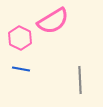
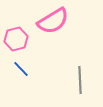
pink hexagon: moved 4 px left, 1 px down; rotated 20 degrees clockwise
blue line: rotated 36 degrees clockwise
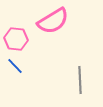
pink hexagon: rotated 20 degrees clockwise
blue line: moved 6 px left, 3 px up
